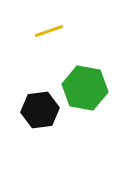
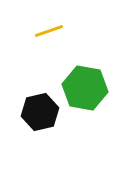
black hexagon: moved 2 px down; rotated 6 degrees counterclockwise
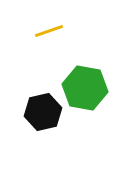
black hexagon: moved 3 px right
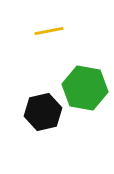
yellow line: rotated 8 degrees clockwise
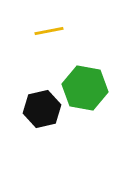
black hexagon: moved 1 px left, 3 px up
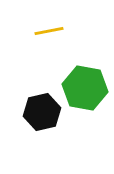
black hexagon: moved 3 px down
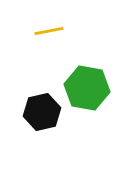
green hexagon: moved 2 px right
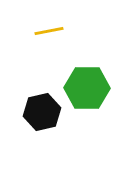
green hexagon: rotated 9 degrees counterclockwise
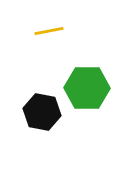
black hexagon: rotated 24 degrees clockwise
